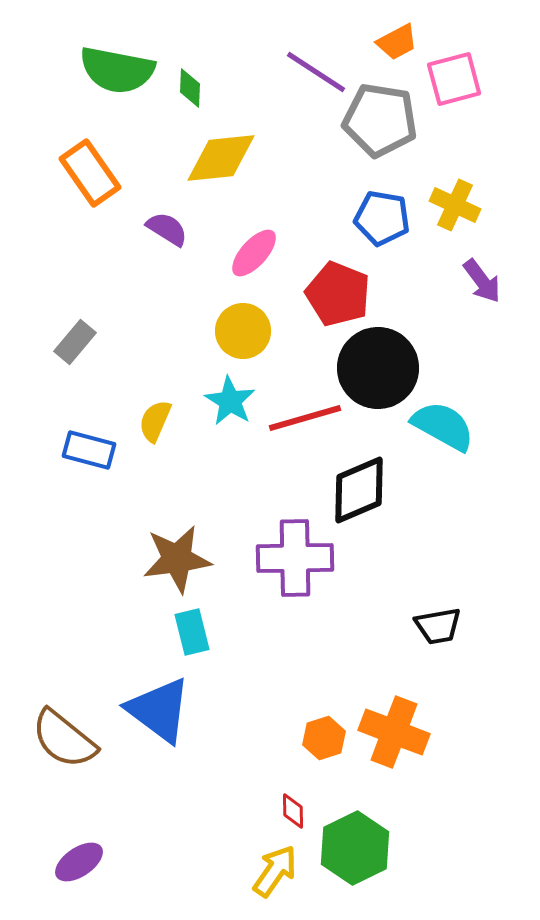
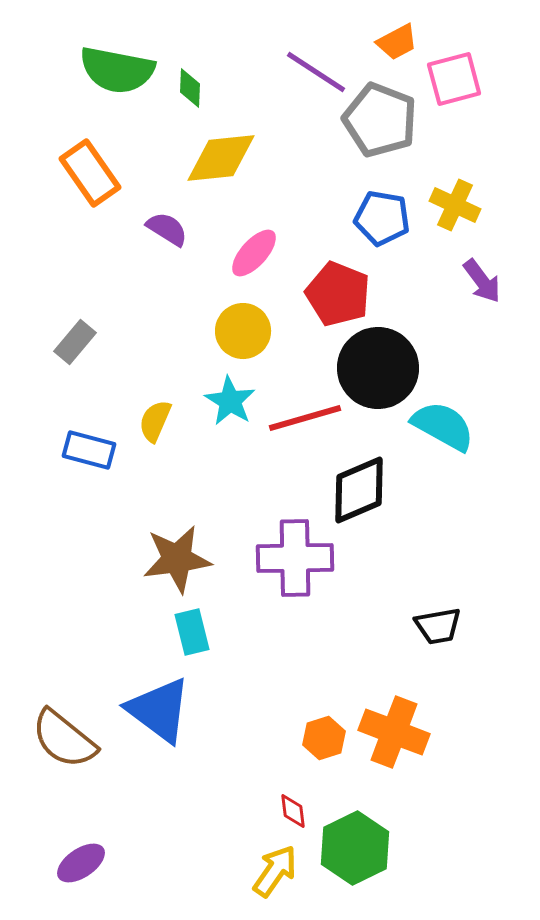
gray pentagon: rotated 12 degrees clockwise
red diamond: rotated 6 degrees counterclockwise
purple ellipse: moved 2 px right, 1 px down
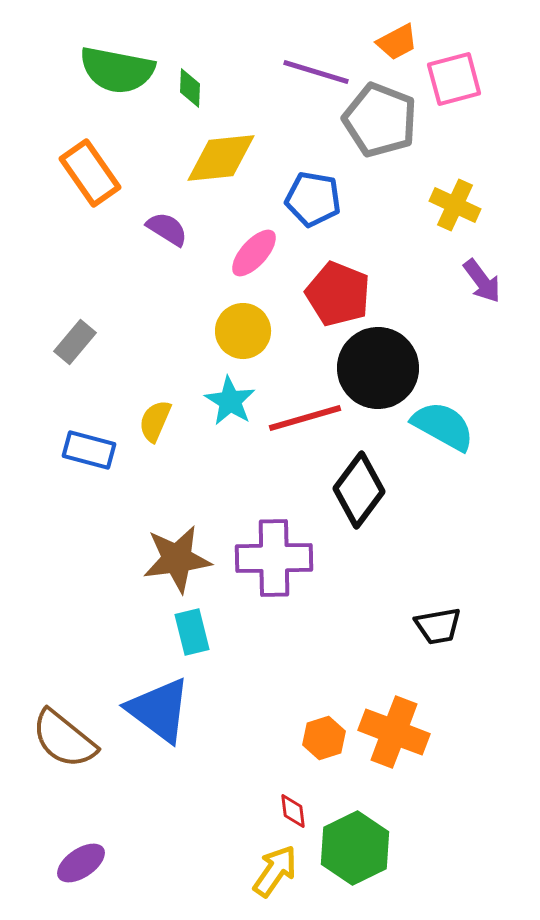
purple line: rotated 16 degrees counterclockwise
blue pentagon: moved 69 px left, 19 px up
black diamond: rotated 30 degrees counterclockwise
purple cross: moved 21 px left
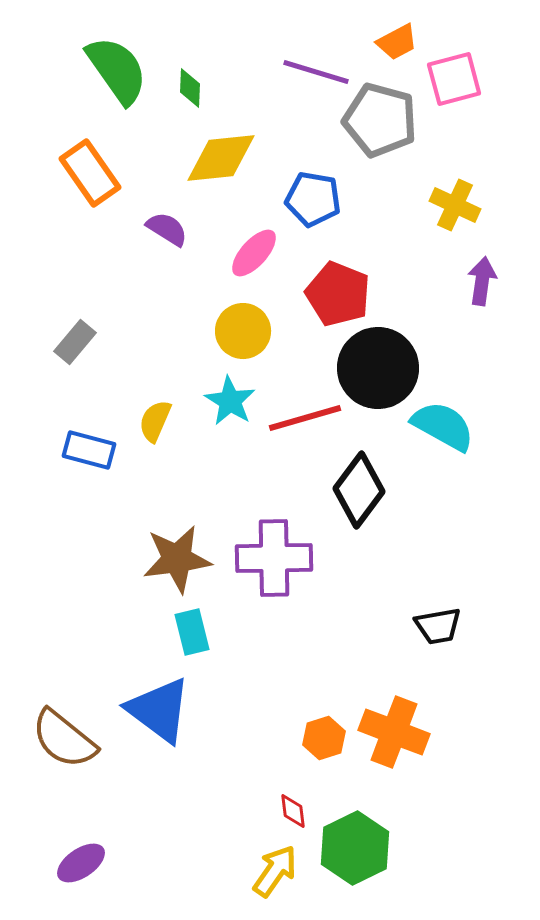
green semicircle: rotated 136 degrees counterclockwise
gray pentagon: rotated 6 degrees counterclockwise
purple arrow: rotated 135 degrees counterclockwise
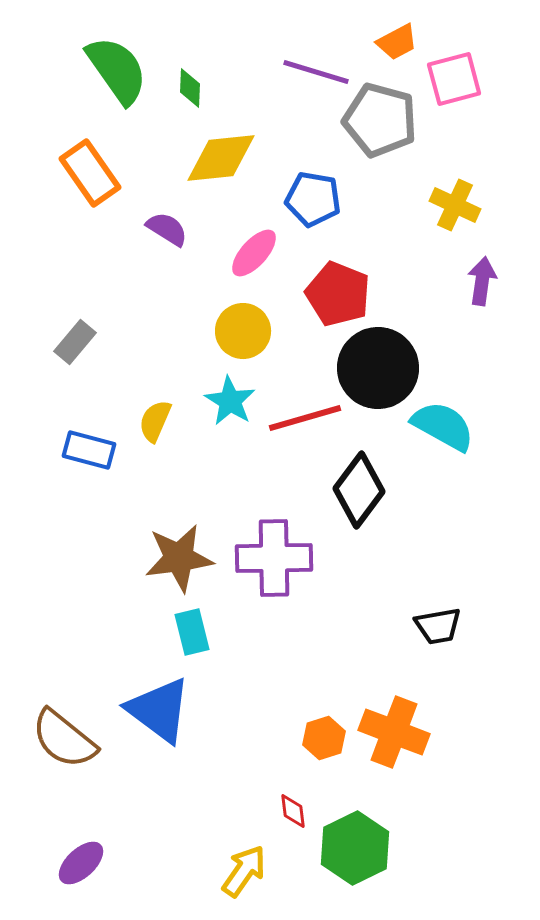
brown star: moved 2 px right, 1 px up
purple ellipse: rotated 9 degrees counterclockwise
yellow arrow: moved 31 px left
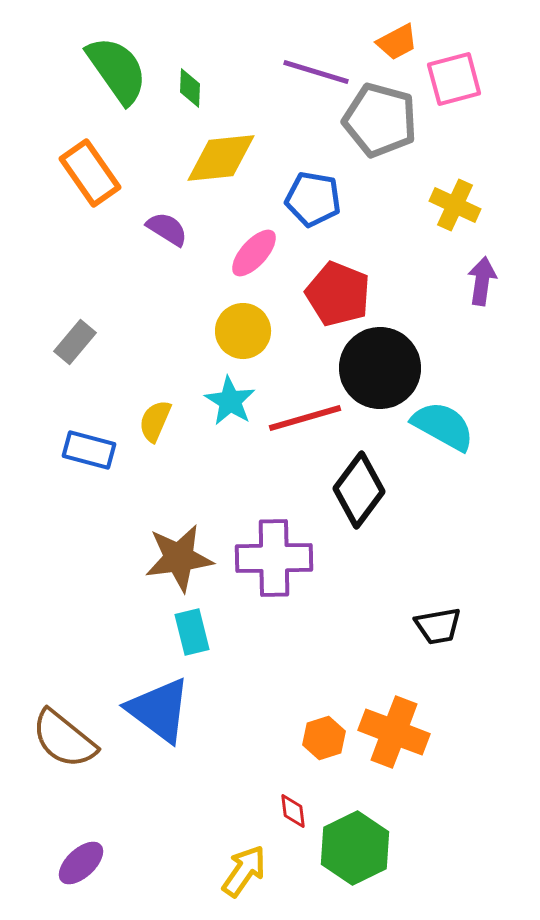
black circle: moved 2 px right
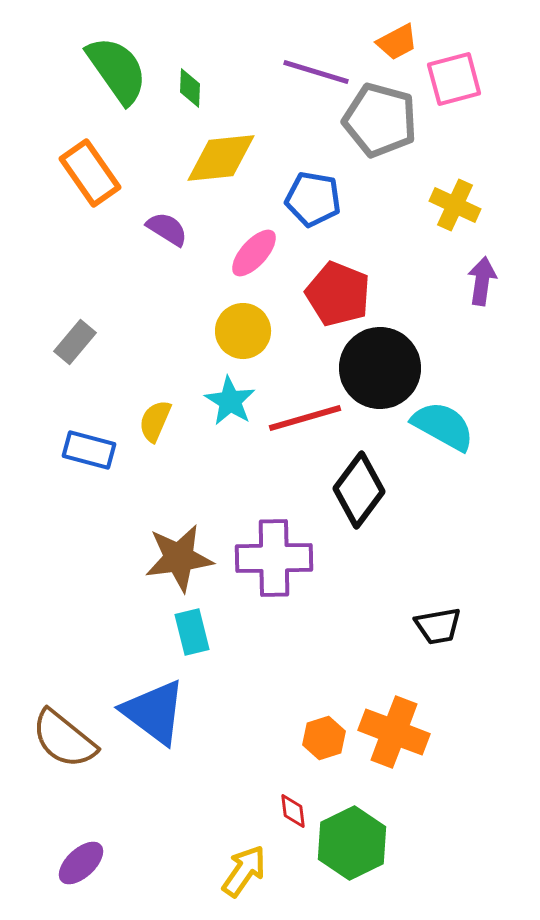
blue triangle: moved 5 px left, 2 px down
green hexagon: moved 3 px left, 5 px up
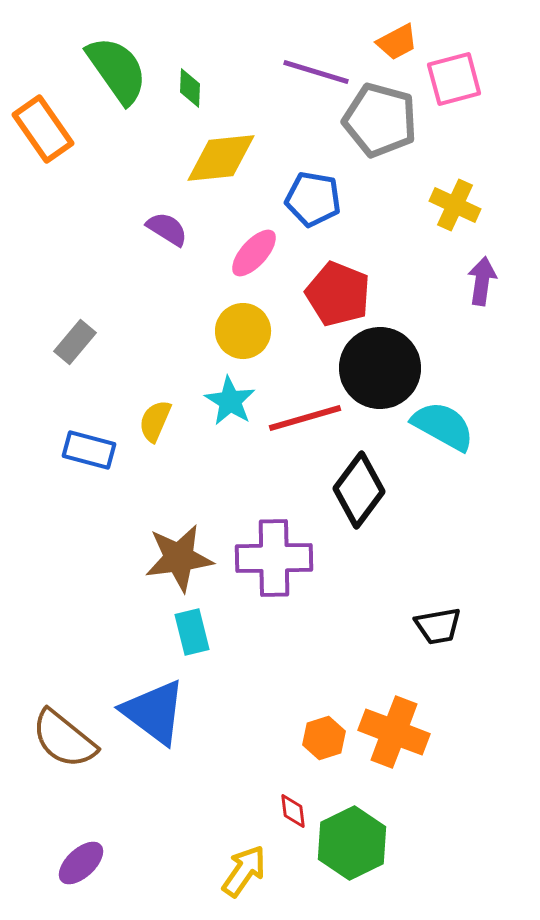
orange rectangle: moved 47 px left, 44 px up
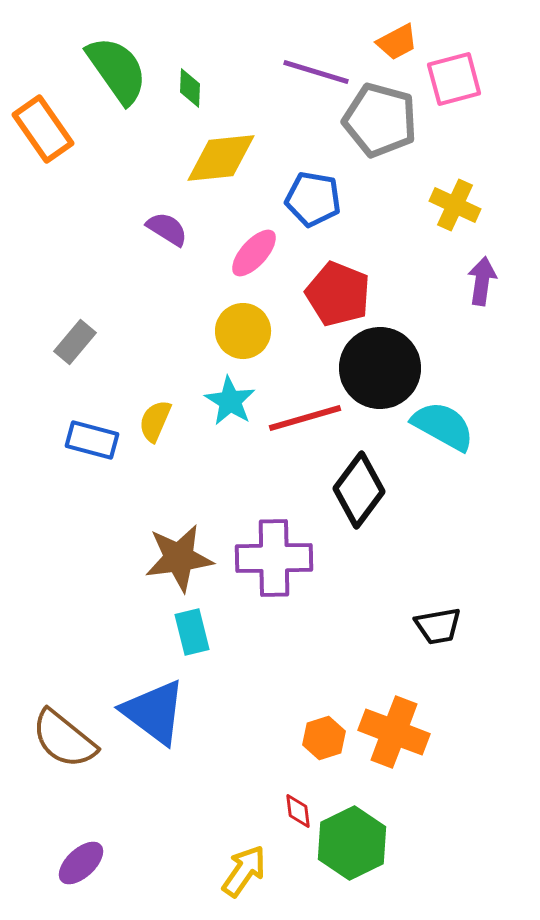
blue rectangle: moved 3 px right, 10 px up
red diamond: moved 5 px right
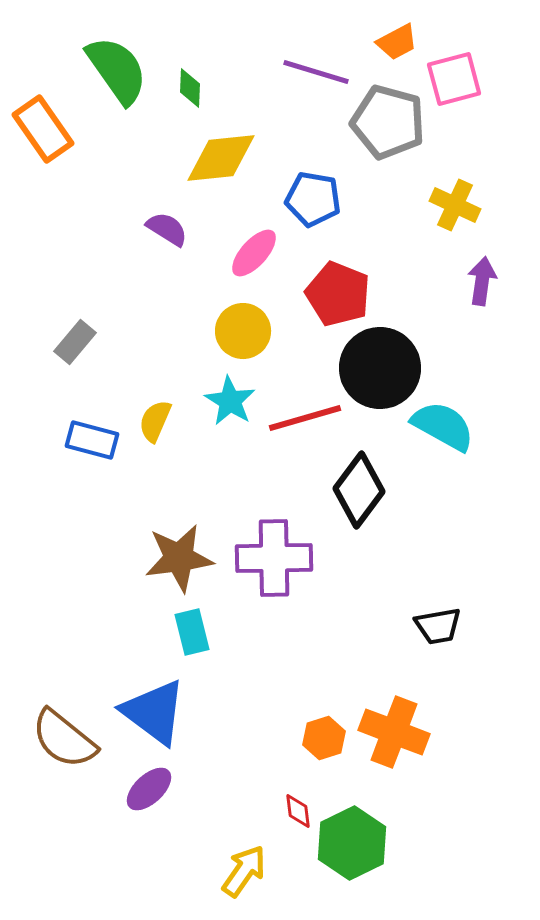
gray pentagon: moved 8 px right, 2 px down
purple ellipse: moved 68 px right, 74 px up
